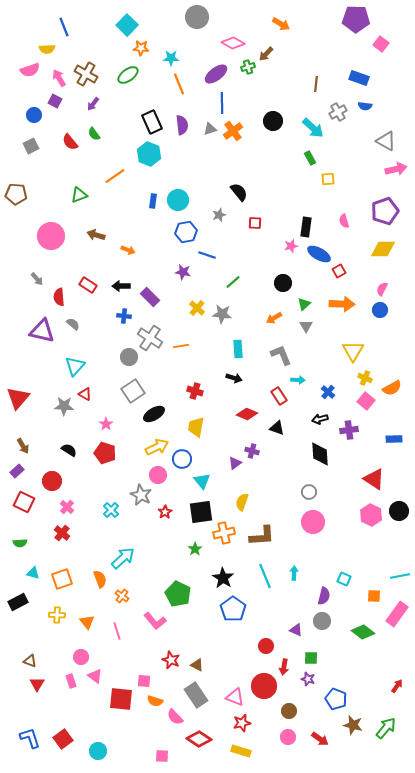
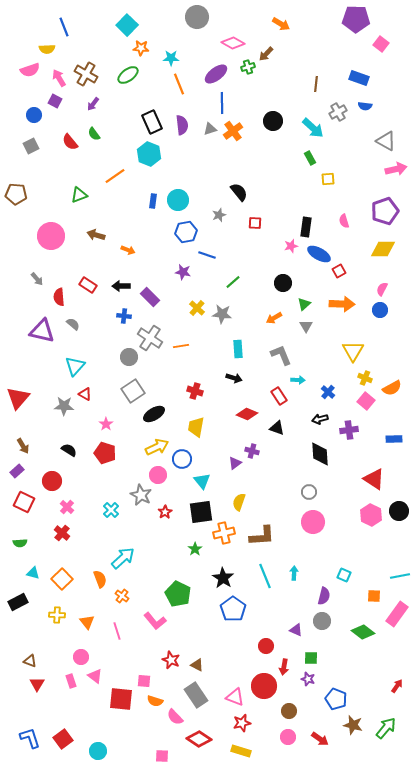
yellow semicircle at (242, 502): moved 3 px left
orange square at (62, 579): rotated 25 degrees counterclockwise
cyan square at (344, 579): moved 4 px up
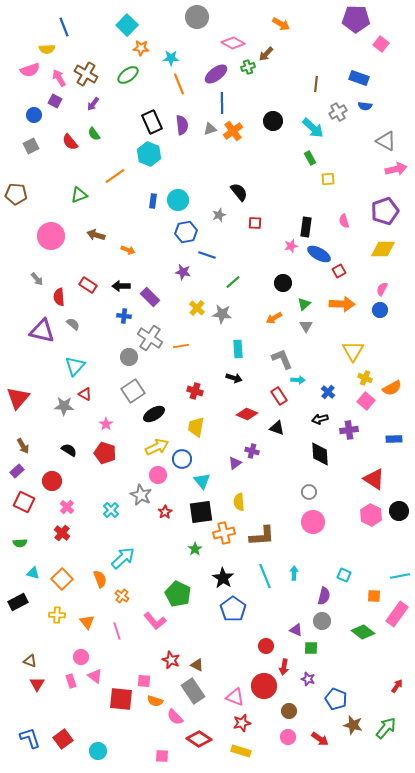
gray L-shape at (281, 355): moved 1 px right, 4 px down
yellow semicircle at (239, 502): rotated 24 degrees counterclockwise
green square at (311, 658): moved 10 px up
gray rectangle at (196, 695): moved 3 px left, 4 px up
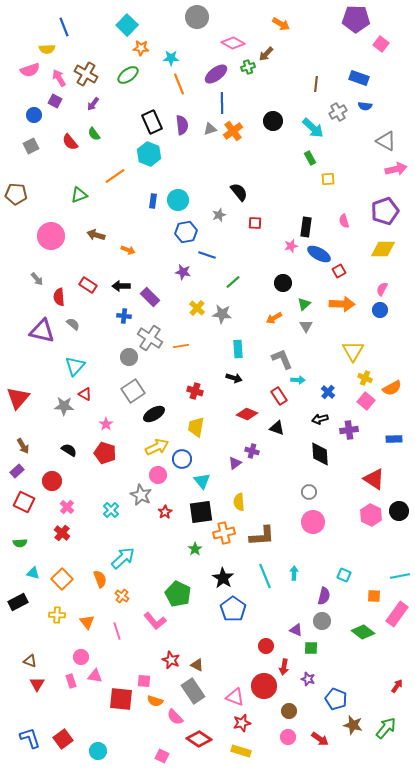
pink triangle at (95, 676): rotated 28 degrees counterclockwise
pink square at (162, 756): rotated 24 degrees clockwise
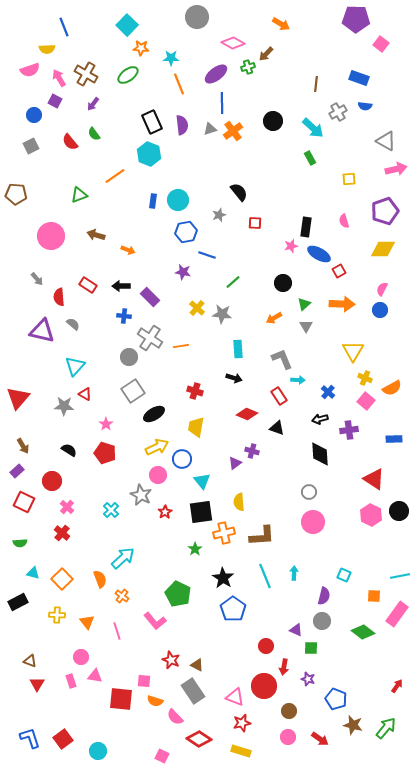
yellow square at (328, 179): moved 21 px right
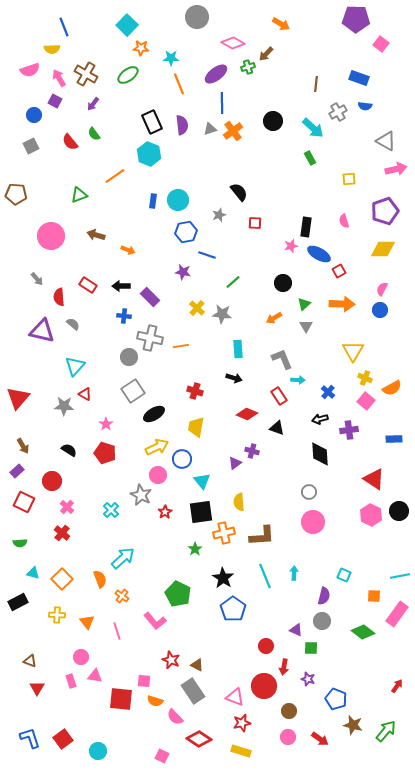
yellow semicircle at (47, 49): moved 5 px right
gray cross at (150, 338): rotated 20 degrees counterclockwise
red triangle at (37, 684): moved 4 px down
green arrow at (386, 728): moved 3 px down
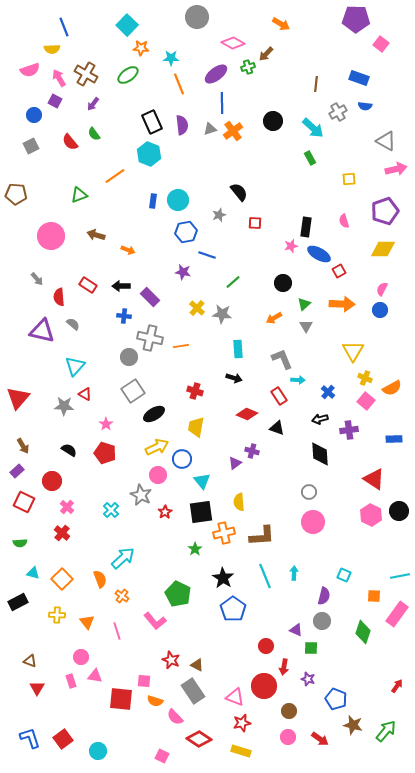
green diamond at (363, 632): rotated 70 degrees clockwise
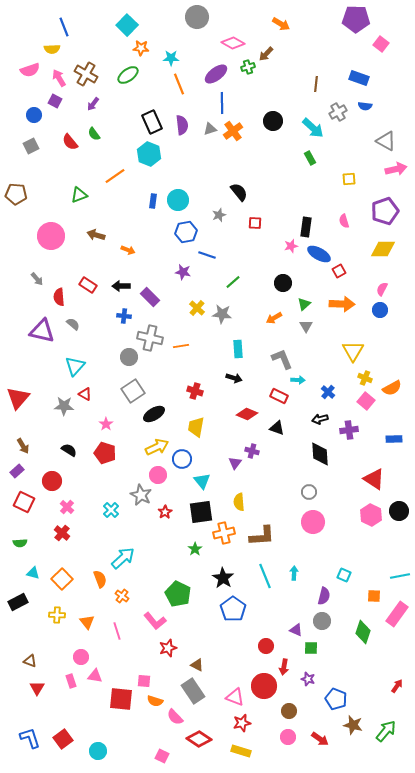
red rectangle at (279, 396): rotated 30 degrees counterclockwise
purple triangle at (235, 463): rotated 16 degrees counterclockwise
red star at (171, 660): moved 3 px left, 12 px up; rotated 30 degrees clockwise
